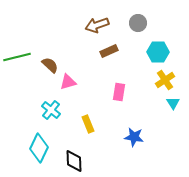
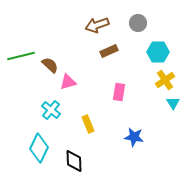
green line: moved 4 px right, 1 px up
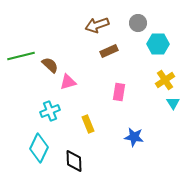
cyan hexagon: moved 8 px up
cyan cross: moved 1 px left, 1 px down; rotated 30 degrees clockwise
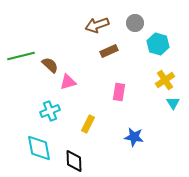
gray circle: moved 3 px left
cyan hexagon: rotated 15 degrees clockwise
yellow rectangle: rotated 48 degrees clockwise
cyan diamond: rotated 36 degrees counterclockwise
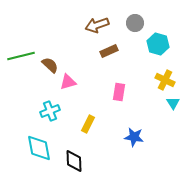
yellow cross: rotated 30 degrees counterclockwise
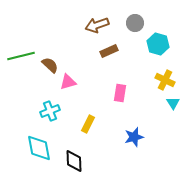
pink rectangle: moved 1 px right, 1 px down
blue star: rotated 24 degrees counterclockwise
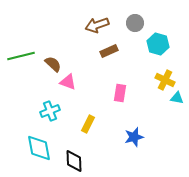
brown semicircle: moved 3 px right, 1 px up
pink triangle: rotated 36 degrees clockwise
cyan triangle: moved 4 px right, 5 px up; rotated 48 degrees counterclockwise
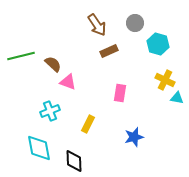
brown arrow: rotated 105 degrees counterclockwise
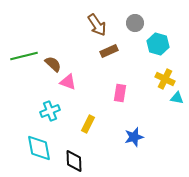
green line: moved 3 px right
yellow cross: moved 1 px up
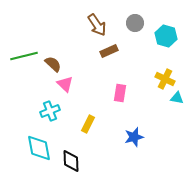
cyan hexagon: moved 8 px right, 8 px up
pink triangle: moved 3 px left, 2 px down; rotated 24 degrees clockwise
black diamond: moved 3 px left
